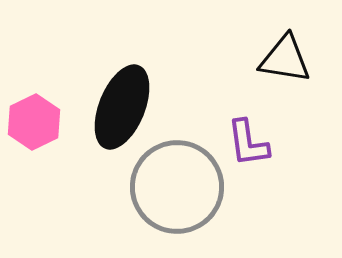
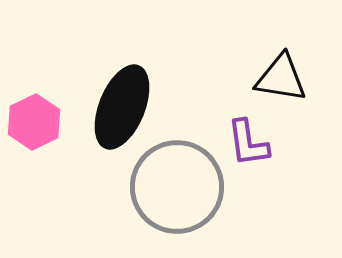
black triangle: moved 4 px left, 19 px down
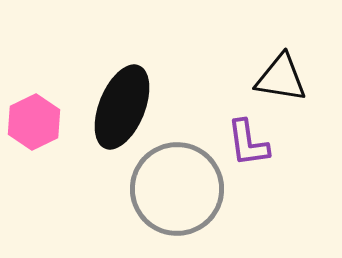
gray circle: moved 2 px down
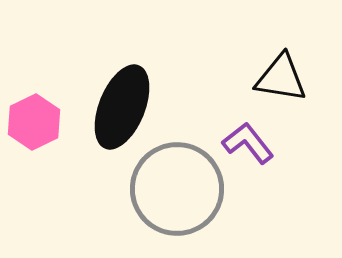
purple L-shape: rotated 150 degrees clockwise
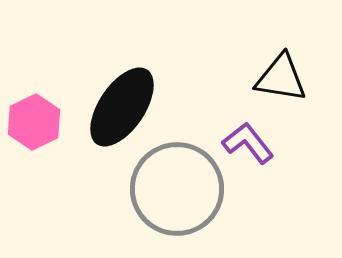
black ellipse: rotated 12 degrees clockwise
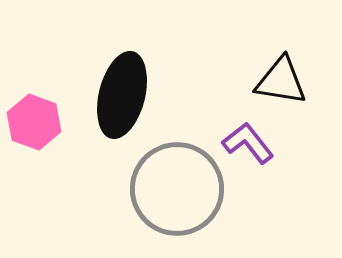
black triangle: moved 3 px down
black ellipse: moved 12 px up; rotated 20 degrees counterclockwise
pink hexagon: rotated 14 degrees counterclockwise
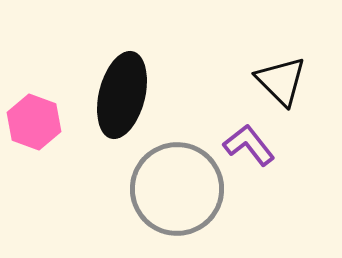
black triangle: rotated 36 degrees clockwise
purple L-shape: moved 1 px right, 2 px down
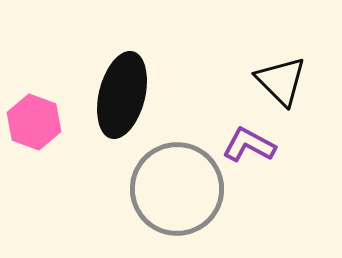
purple L-shape: rotated 24 degrees counterclockwise
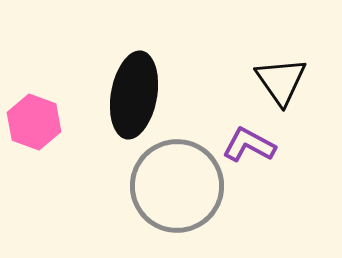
black triangle: rotated 10 degrees clockwise
black ellipse: moved 12 px right; rotated 4 degrees counterclockwise
gray circle: moved 3 px up
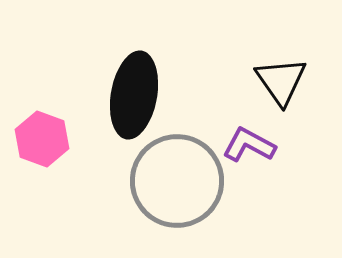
pink hexagon: moved 8 px right, 17 px down
gray circle: moved 5 px up
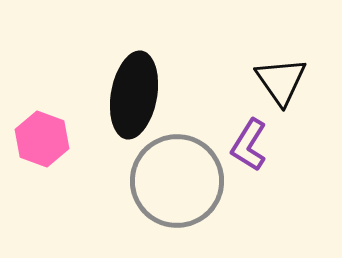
purple L-shape: rotated 86 degrees counterclockwise
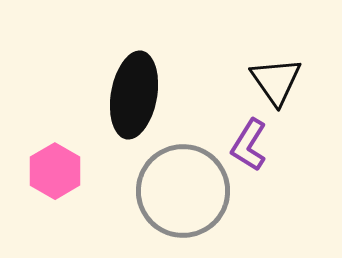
black triangle: moved 5 px left
pink hexagon: moved 13 px right, 32 px down; rotated 10 degrees clockwise
gray circle: moved 6 px right, 10 px down
